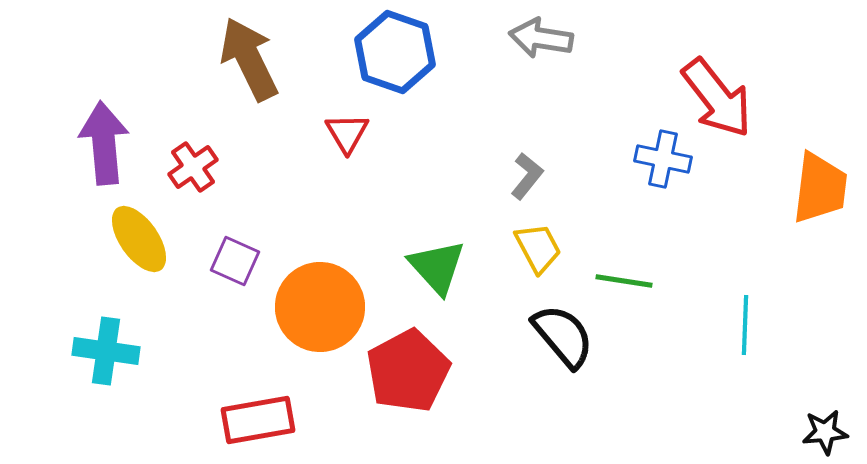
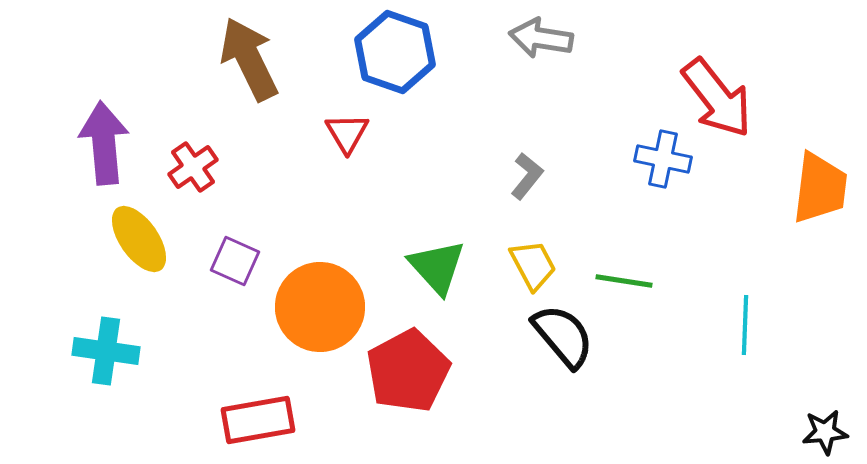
yellow trapezoid: moved 5 px left, 17 px down
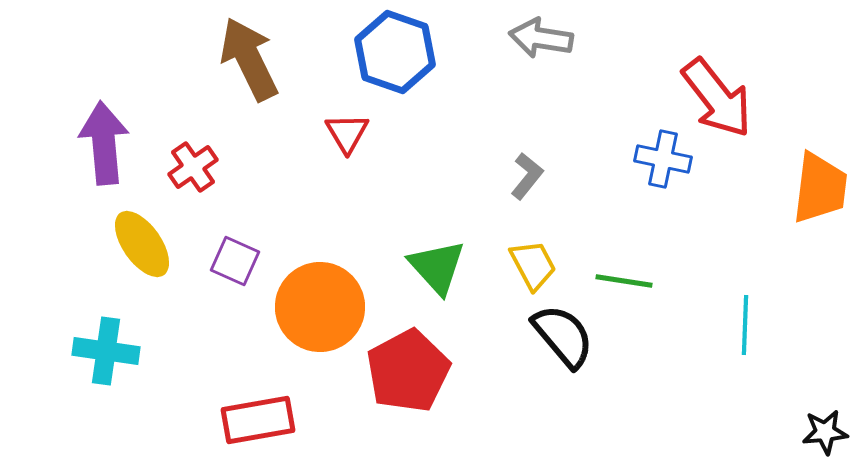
yellow ellipse: moved 3 px right, 5 px down
